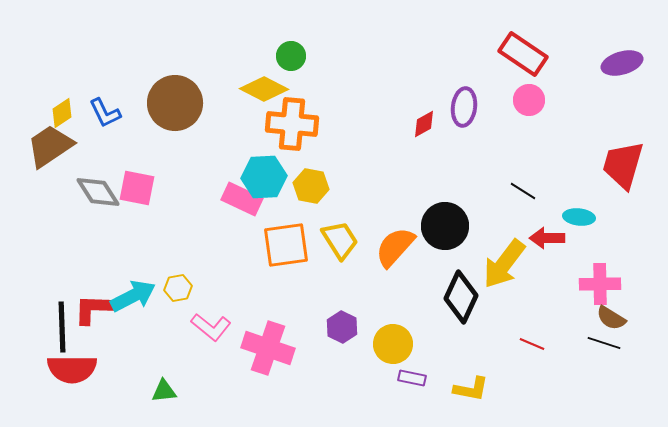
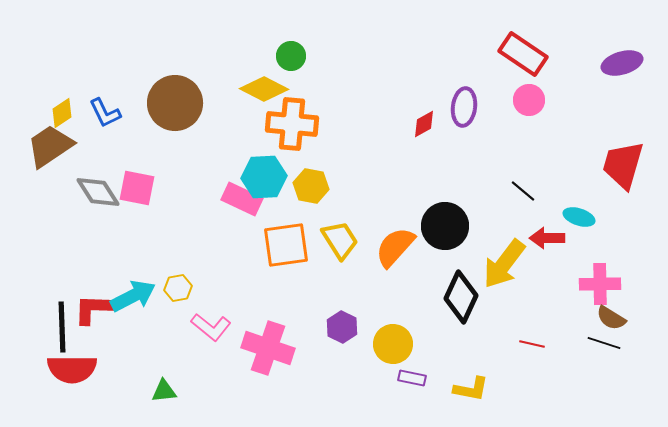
black line at (523, 191): rotated 8 degrees clockwise
cyan ellipse at (579, 217): rotated 12 degrees clockwise
red line at (532, 344): rotated 10 degrees counterclockwise
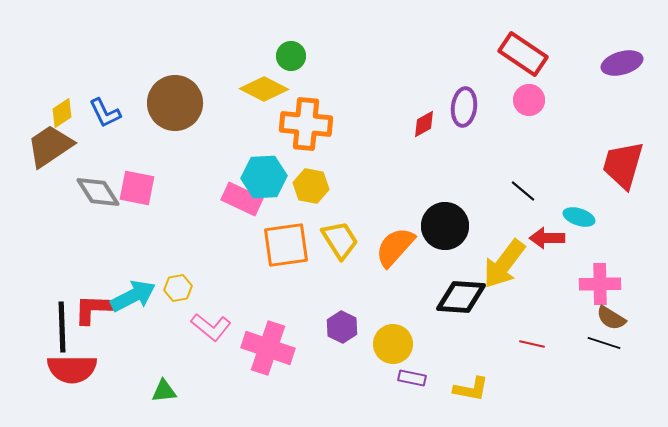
orange cross at (292, 124): moved 14 px right
black diamond at (461, 297): rotated 69 degrees clockwise
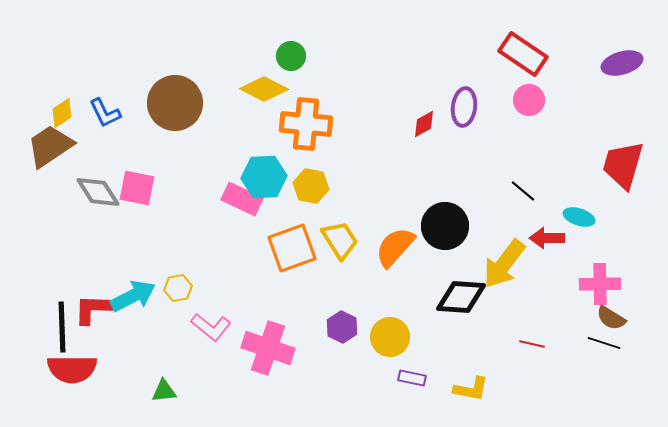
orange square at (286, 245): moved 6 px right, 3 px down; rotated 12 degrees counterclockwise
yellow circle at (393, 344): moved 3 px left, 7 px up
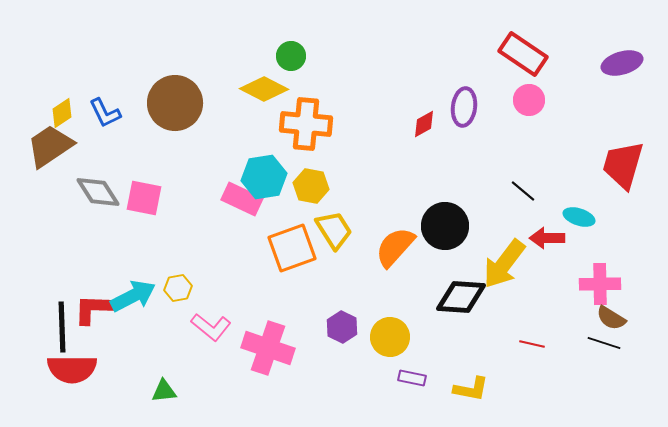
cyan hexagon at (264, 177): rotated 6 degrees counterclockwise
pink square at (137, 188): moved 7 px right, 10 px down
yellow trapezoid at (340, 240): moved 6 px left, 10 px up
